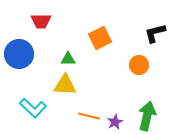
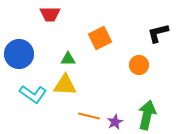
red trapezoid: moved 9 px right, 7 px up
black L-shape: moved 3 px right
cyan L-shape: moved 14 px up; rotated 8 degrees counterclockwise
green arrow: moved 1 px up
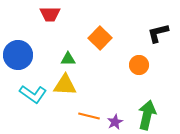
orange square: rotated 20 degrees counterclockwise
blue circle: moved 1 px left, 1 px down
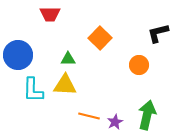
cyan L-shape: moved 4 px up; rotated 56 degrees clockwise
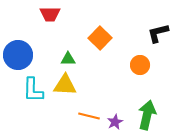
orange circle: moved 1 px right
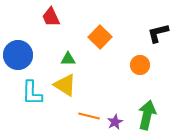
red trapezoid: moved 1 px right, 3 px down; rotated 65 degrees clockwise
orange square: moved 1 px up
yellow triangle: rotated 30 degrees clockwise
cyan L-shape: moved 1 px left, 3 px down
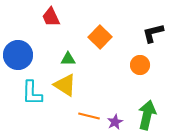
black L-shape: moved 5 px left
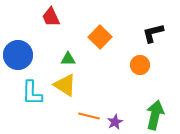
green arrow: moved 8 px right
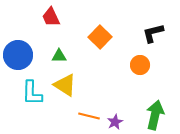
green triangle: moved 9 px left, 3 px up
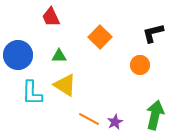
orange line: moved 3 px down; rotated 15 degrees clockwise
